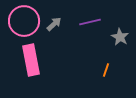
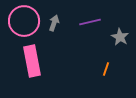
gray arrow: moved 1 px up; rotated 28 degrees counterclockwise
pink rectangle: moved 1 px right, 1 px down
orange line: moved 1 px up
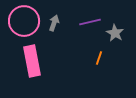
gray star: moved 5 px left, 4 px up
orange line: moved 7 px left, 11 px up
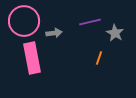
gray arrow: moved 10 px down; rotated 63 degrees clockwise
pink rectangle: moved 3 px up
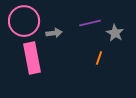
purple line: moved 1 px down
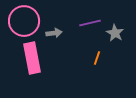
orange line: moved 2 px left
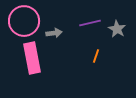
gray star: moved 2 px right, 4 px up
orange line: moved 1 px left, 2 px up
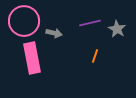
gray arrow: rotated 21 degrees clockwise
orange line: moved 1 px left
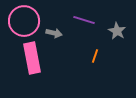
purple line: moved 6 px left, 3 px up; rotated 30 degrees clockwise
gray star: moved 2 px down
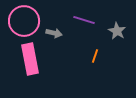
pink rectangle: moved 2 px left, 1 px down
